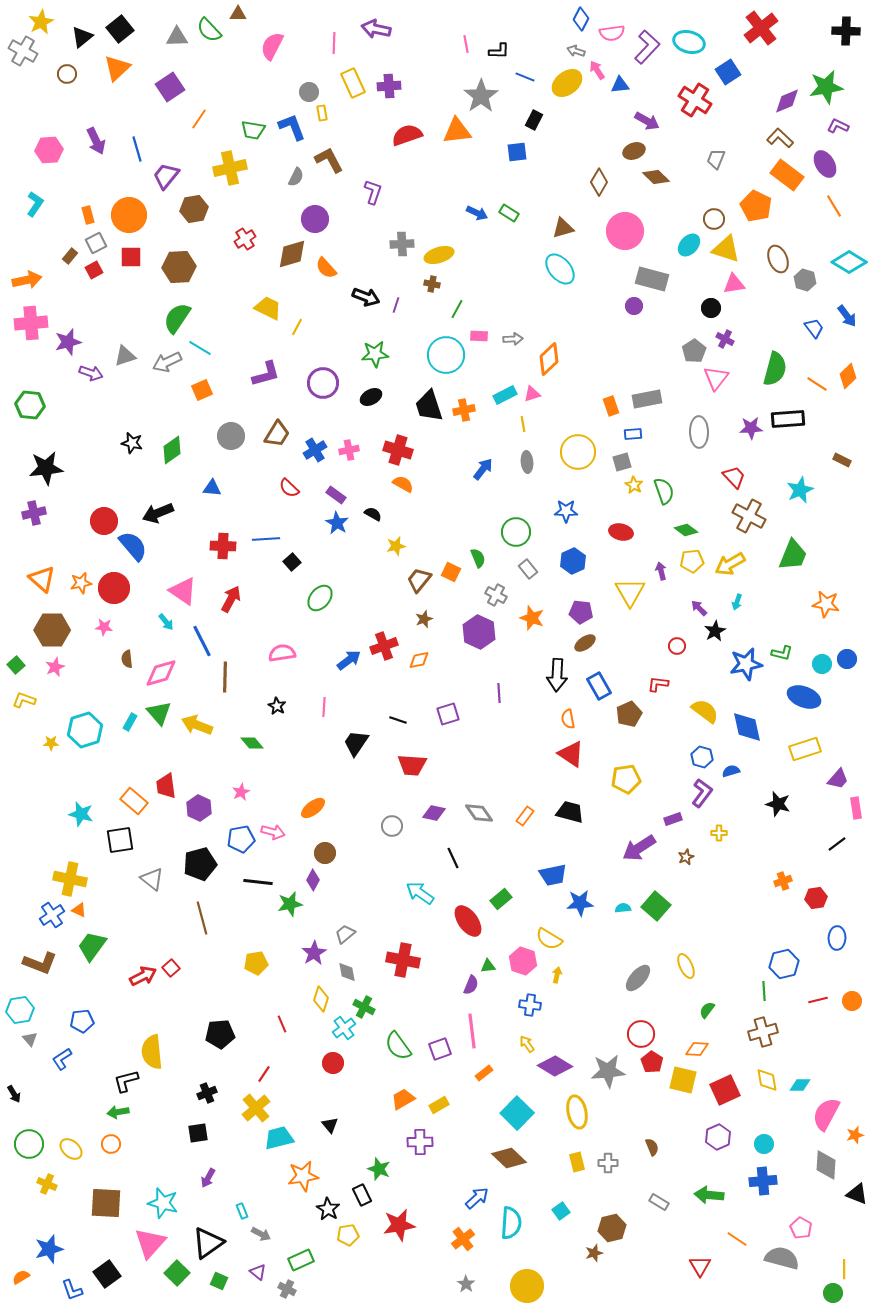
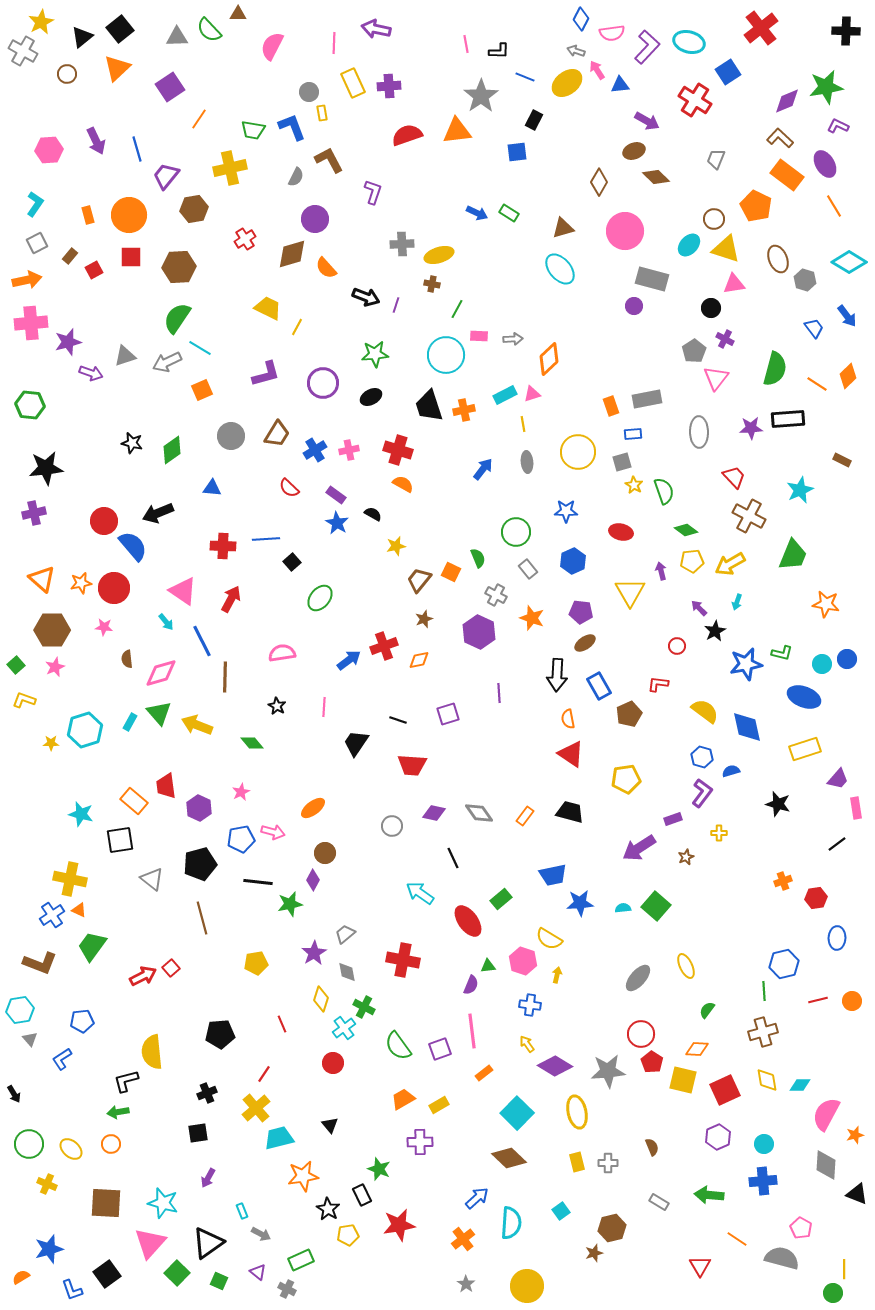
gray square at (96, 243): moved 59 px left
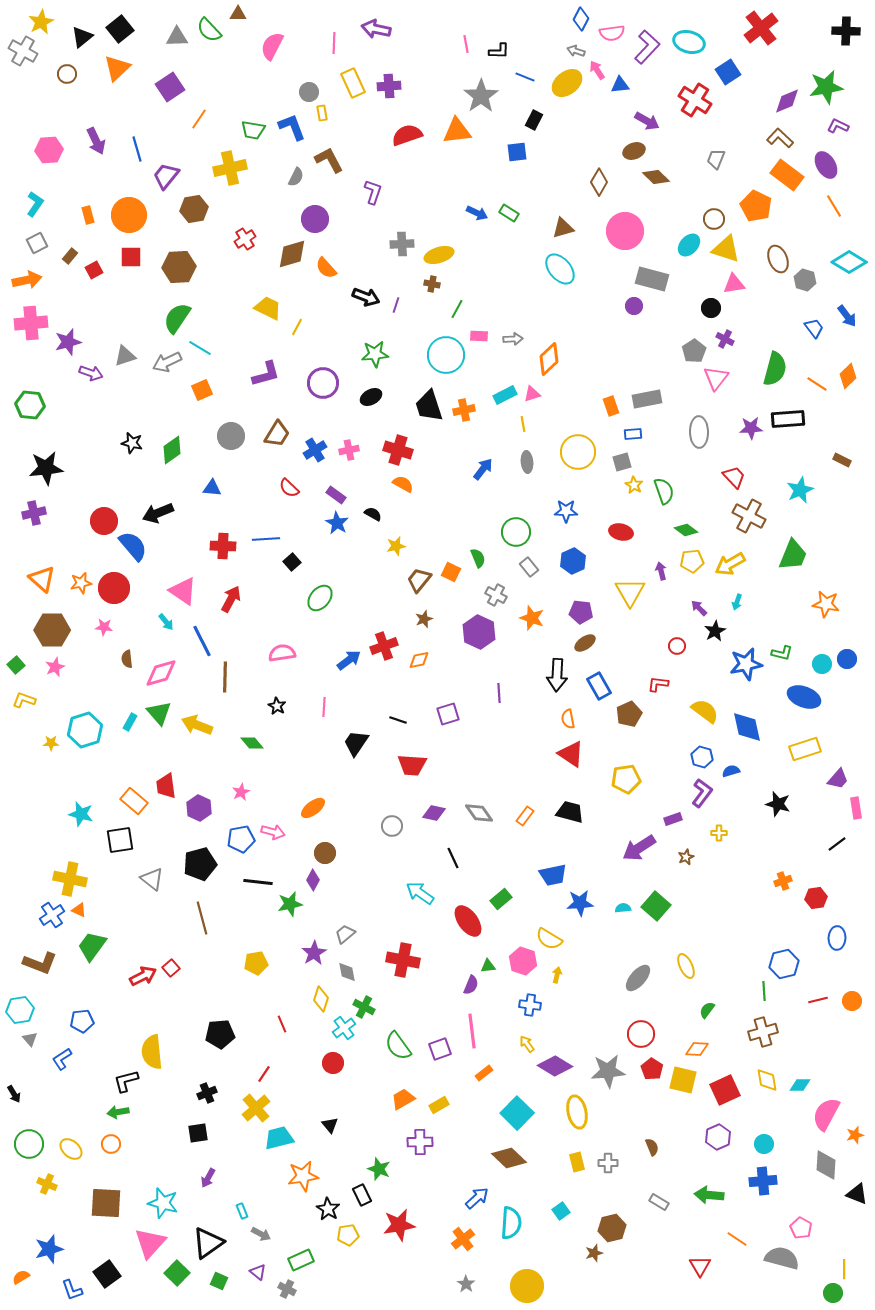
purple ellipse at (825, 164): moved 1 px right, 1 px down
gray rectangle at (528, 569): moved 1 px right, 2 px up
red pentagon at (652, 1062): moved 7 px down
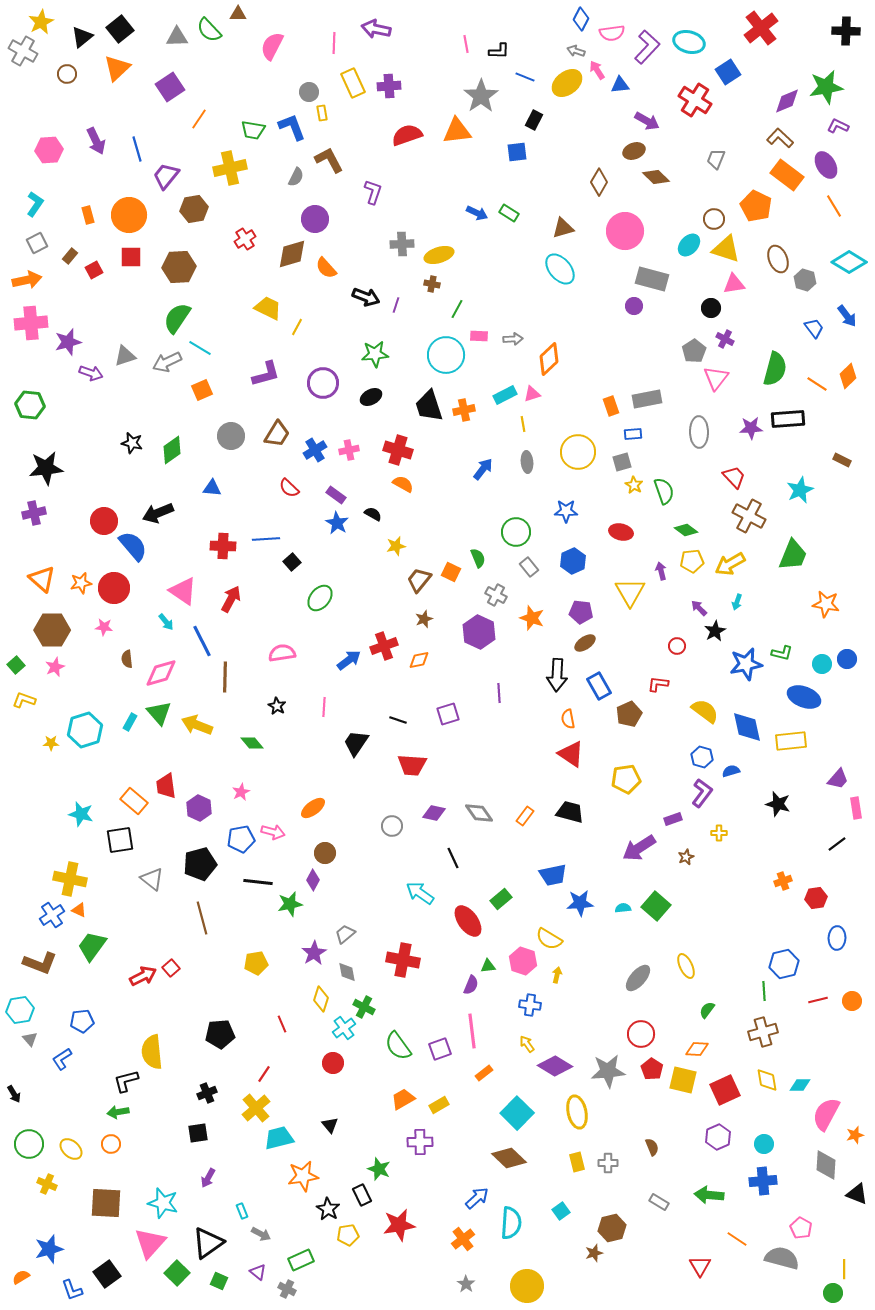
yellow rectangle at (805, 749): moved 14 px left, 8 px up; rotated 12 degrees clockwise
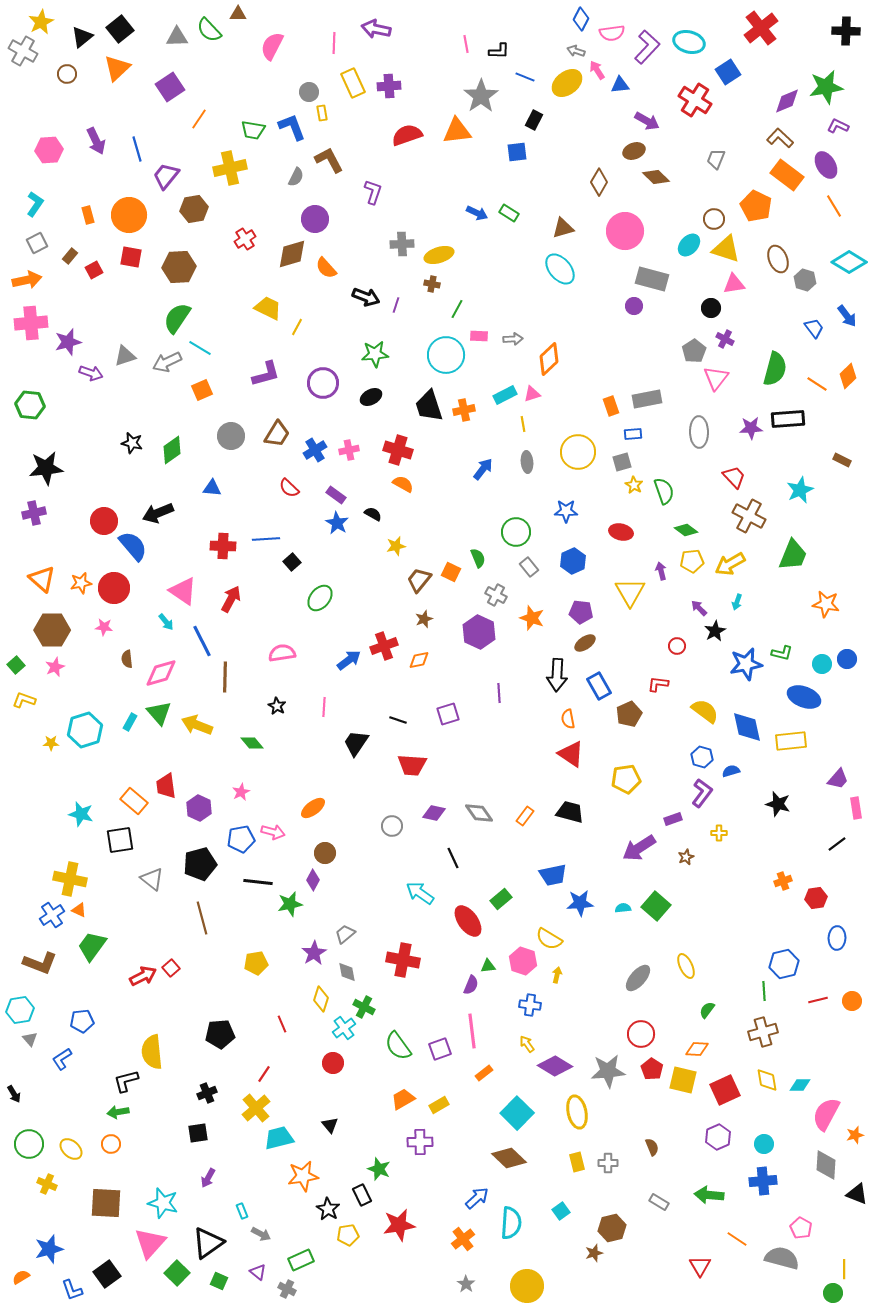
red square at (131, 257): rotated 10 degrees clockwise
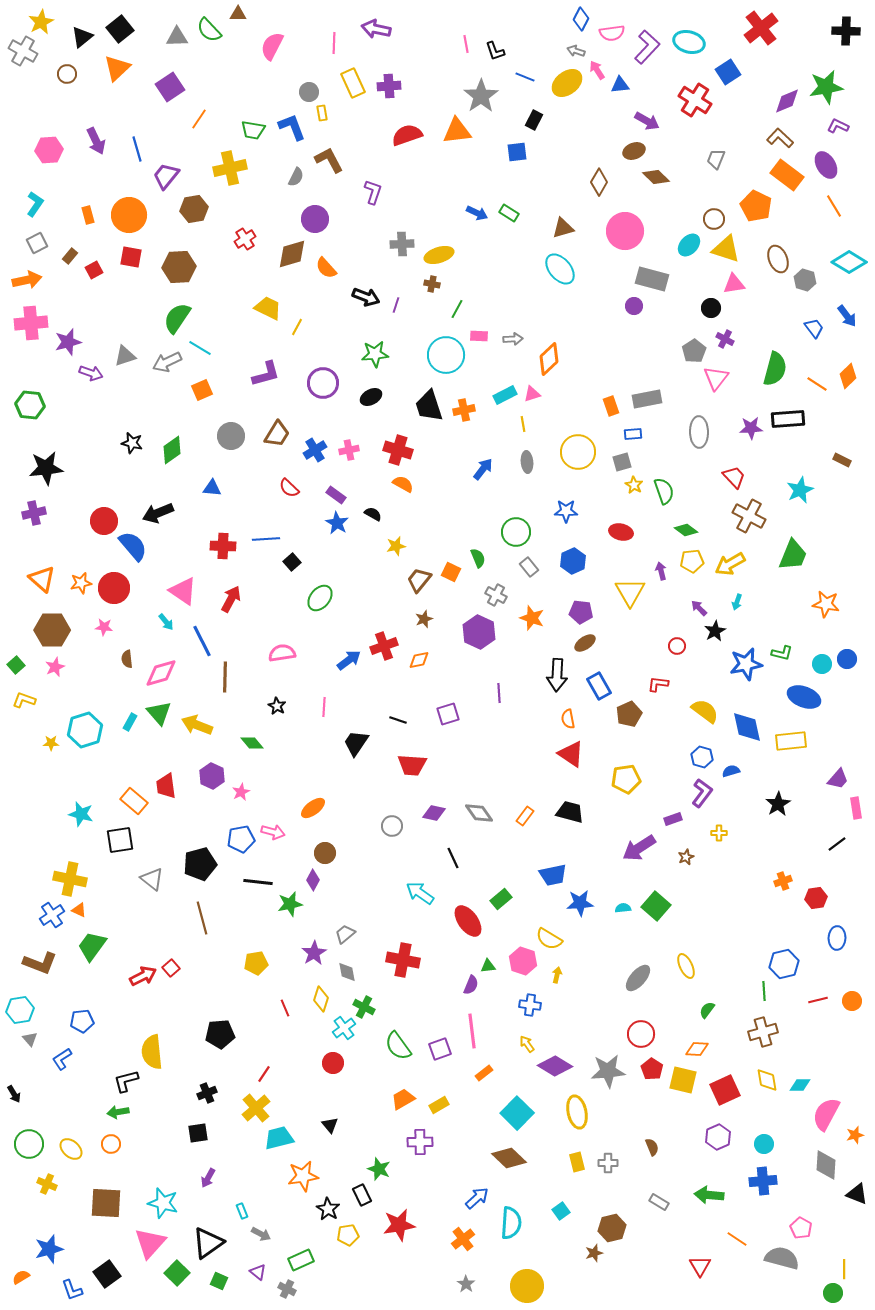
black L-shape at (499, 51): moved 4 px left; rotated 70 degrees clockwise
black star at (778, 804): rotated 25 degrees clockwise
purple hexagon at (199, 808): moved 13 px right, 32 px up
red line at (282, 1024): moved 3 px right, 16 px up
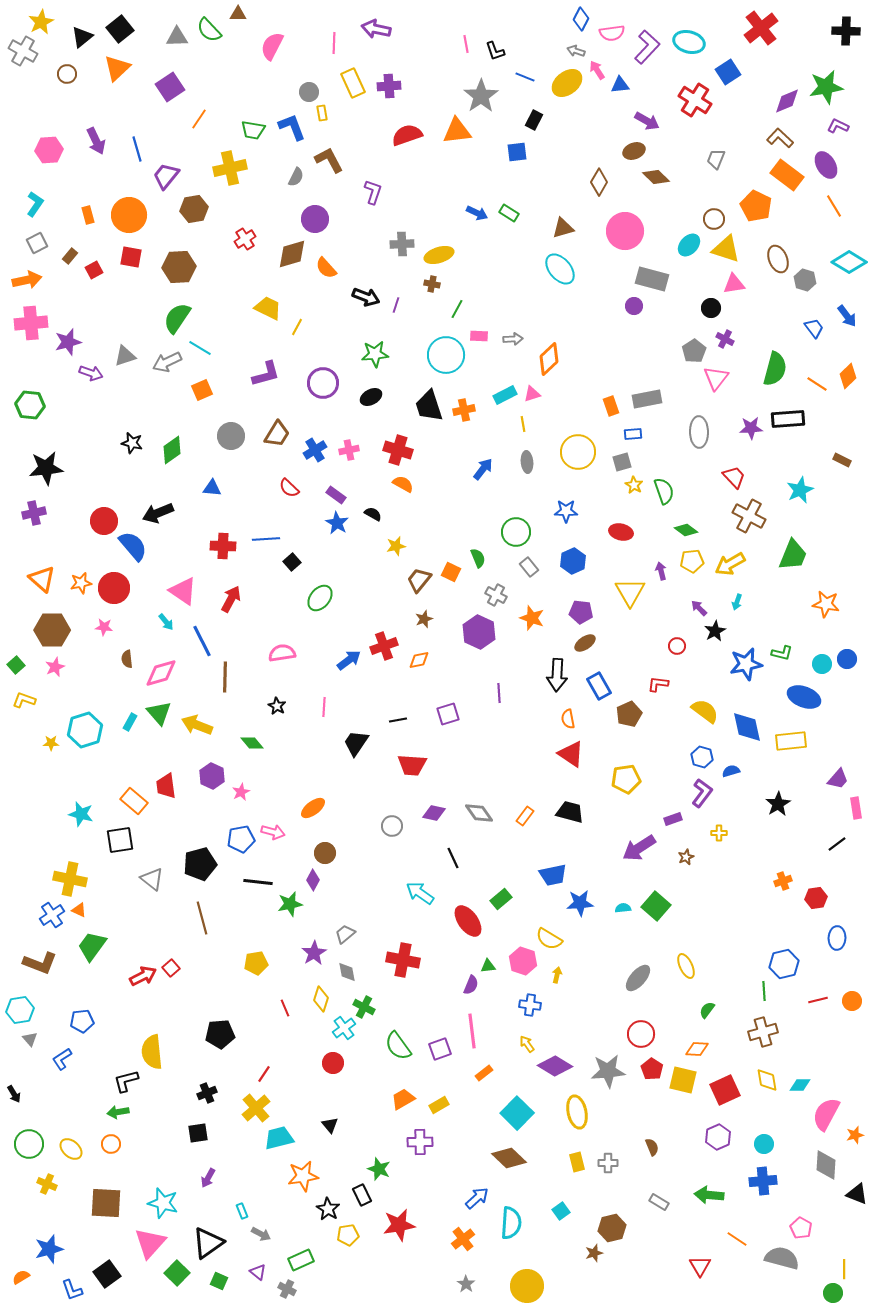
black line at (398, 720): rotated 30 degrees counterclockwise
